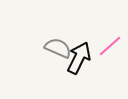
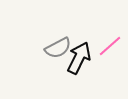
gray semicircle: rotated 128 degrees clockwise
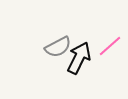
gray semicircle: moved 1 px up
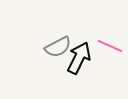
pink line: rotated 65 degrees clockwise
